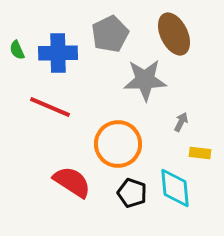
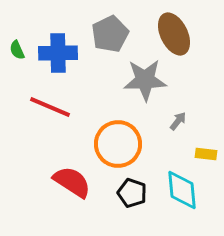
gray arrow: moved 3 px left, 1 px up; rotated 12 degrees clockwise
yellow rectangle: moved 6 px right, 1 px down
cyan diamond: moved 7 px right, 2 px down
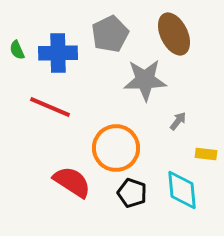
orange circle: moved 2 px left, 4 px down
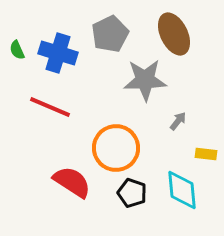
blue cross: rotated 18 degrees clockwise
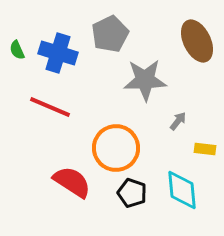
brown ellipse: moved 23 px right, 7 px down
yellow rectangle: moved 1 px left, 5 px up
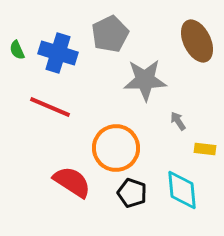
gray arrow: rotated 72 degrees counterclockwise
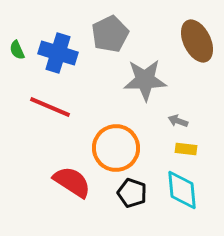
gray arrow: rotated 36 degrees counterclockwise
yellow rectangle: moved 19 px left
